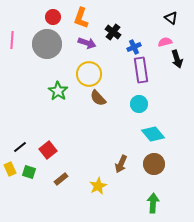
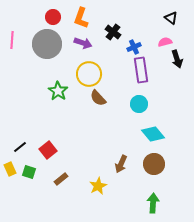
purple arrow: moved 4 px left
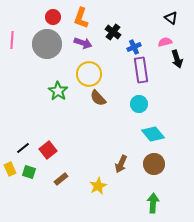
black line: moved 3 px right, 1 px down
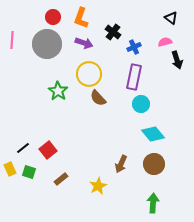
purple arrow: moved 1 px right
black arrow: moved 1 px down
purple rectangle: moved 7 px left, 7 px down; rotated 20 degrees clockwise
cyan circle: moved 2 px right
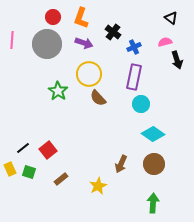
cyan diamond: rotated 15 degrees counterclockwise
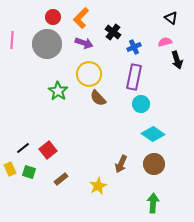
orange L-shape: rotated 25 degrees clockwise
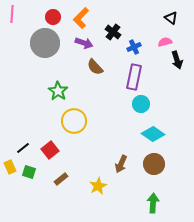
pink line: moved 26 px up
gray circle: moved 2 px left, 1 px up
yellow circle: moved 15 px left, 47 px down
brown semicircle: moved 3 px left, 31 px up
red square: moved 2 px right
yellow rectangle: moved 2 px up
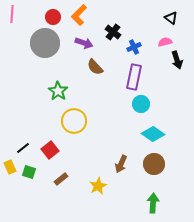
orange L-shape: moved 2 px left, 3 px up
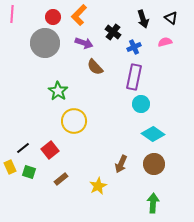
black arrow: moved 34 px left, 41 px up
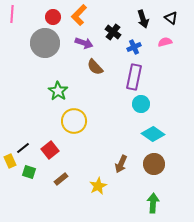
yellow rectangle: moved 6 px up
